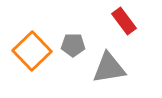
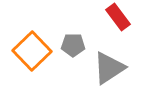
red rectangle: moved 6 px left, 4 px up
gray triangle: rotated 24 degrees counterclockwise
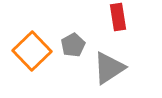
red rectangle: rotated 28 degrees clockwise
gray pentagon: rotated 30 degrees counterclockwise
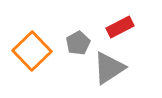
red rectangle: moved 2 px right, 10 px down; rotated 72 degrees clockwise
gray pentagon: moved 5 px right, 2 px up
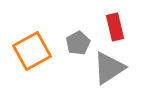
red rectangle: moved 5 px left; rotated 76 degrees counterclockwise
orange square: rotated 15 degrees clockwise
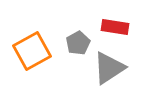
red rectangle: rotated 68 degrees counterclockwise
